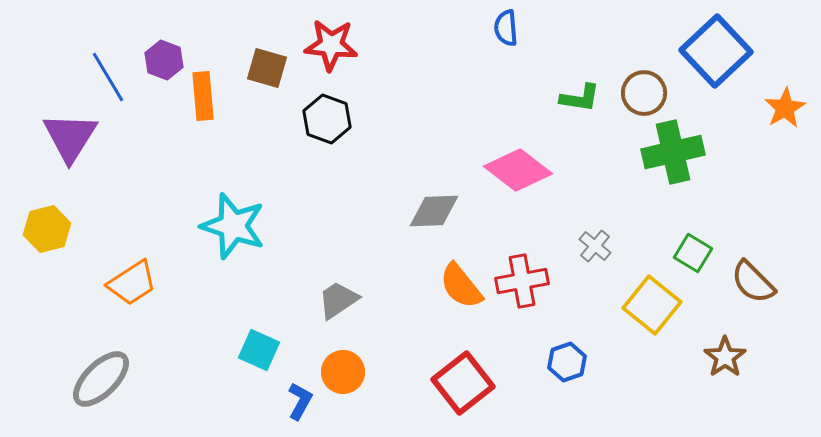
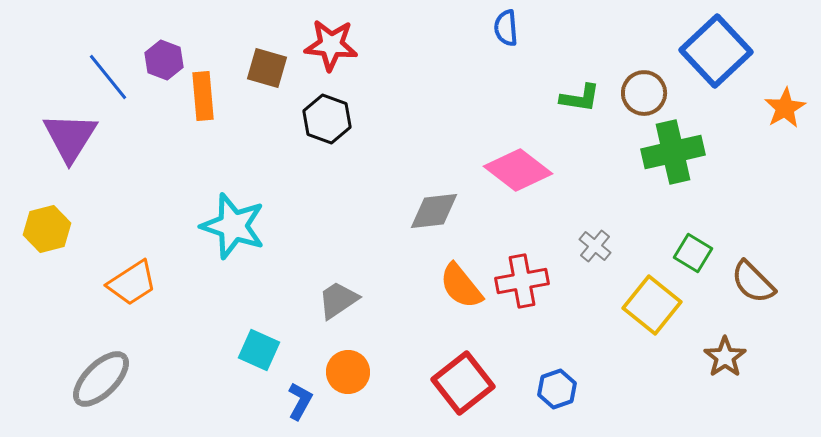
blue line: rotated 8 degrees counterclockwise
gray diamond: rotated 4 degrees counterclockwise
blue hexagon: moved 10 px left, 27 px down
orange circle: moved 5 px right
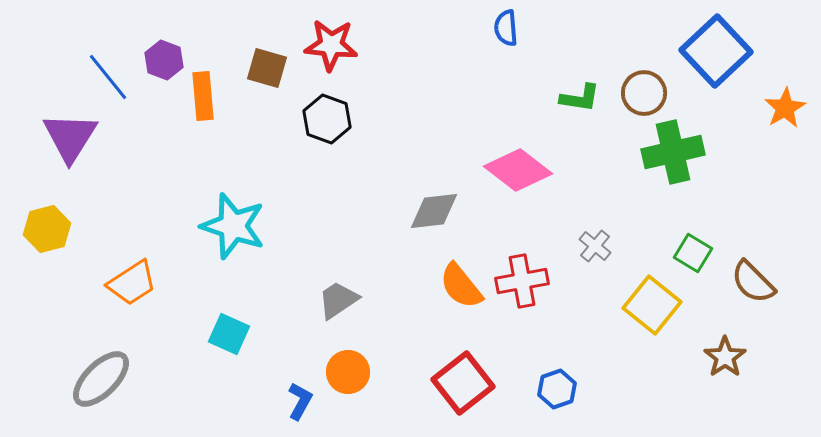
cyan square: moved 30 px left, 16 px up
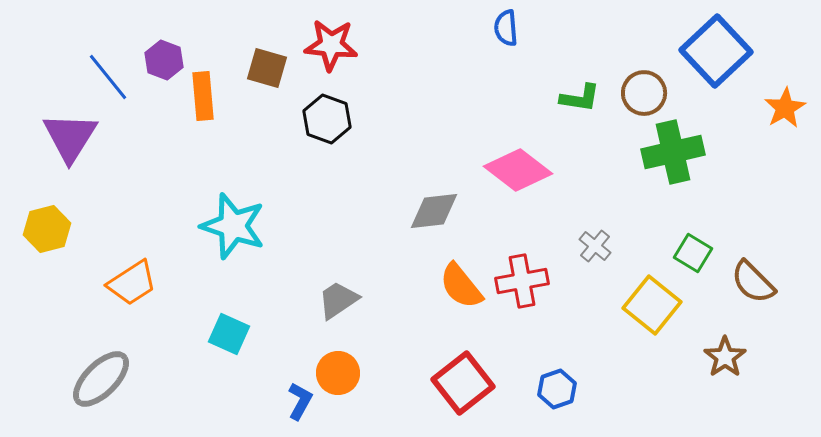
orange circle: moved 10 px left, 1 px down
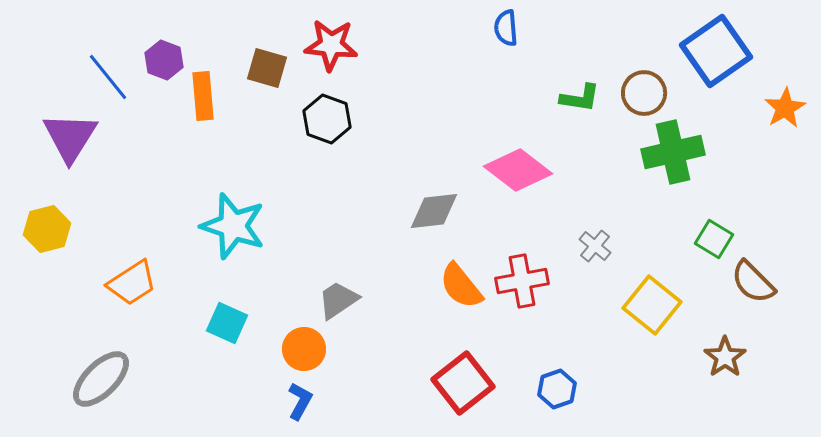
blue square: rotated 8 degrees clockwise
green square: moved 21 px right, 14 px up
cyan square: moved 2 px left, 11 px up
orange circle: moved 34 px left, 24 px up
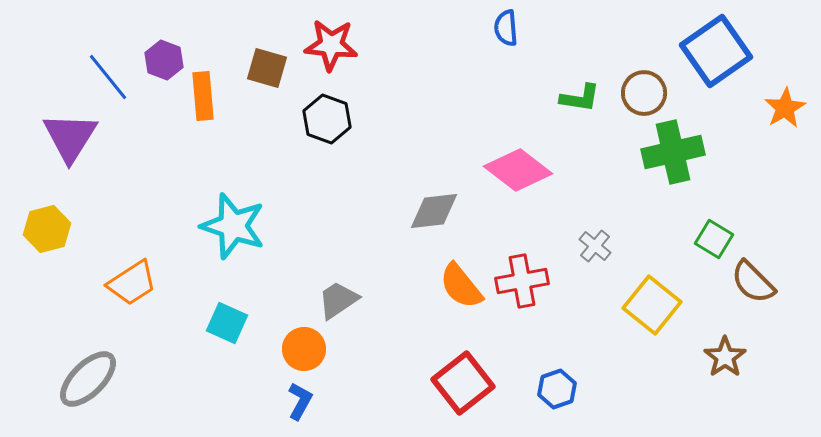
gray ellipse: moved 13 px left
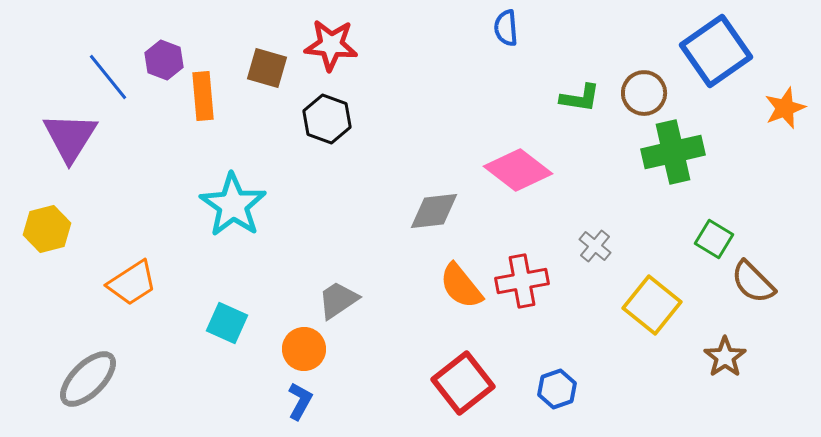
orange star: rotated 9 degrees clockwise
cyan star: moved 21 px up; rotated 16 degrees clockwise
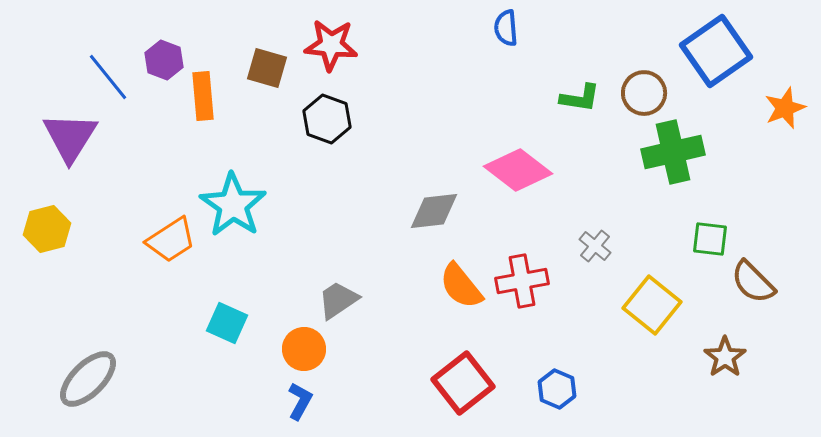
green square: moved 4 px left; rotated 24 degrees counterclockwise
orange trapezoid: moved 39 px right, 43 px up
blue hexagon: rotated 18 degrees counterclockwise
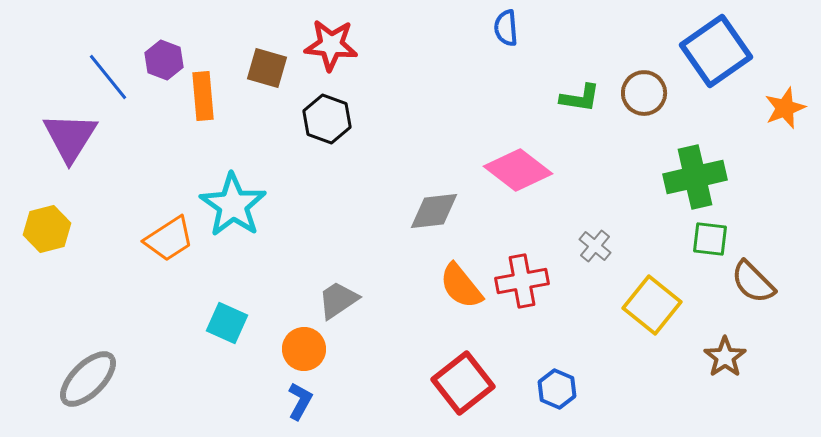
green cross: moved 22 px right, 25 px down
orange trapezoid: moved 2 px left, 1 px up
